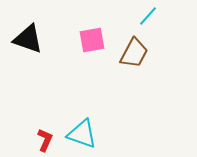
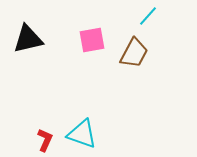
black triangle: rotated 32 degrees counterclockwise
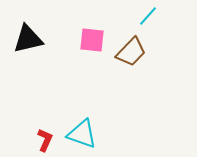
pink square: rotated 16 degrees clockwise
brown trapezoid: moved 3 px left, 1 px up; rotated 16 degrees clockwise
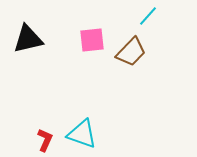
pink square: rotated 12 degrees counterclockwise
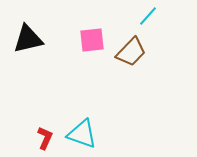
red L-shape: moved 2 px up
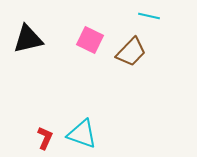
cyan line: moved 1 px right; rotated 60 degrees clockwise
pink square: moved 2 px left; rotated 32 degrees clockwise
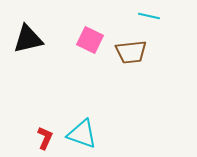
brown trapezoid: rotated 40 degrees clockwise
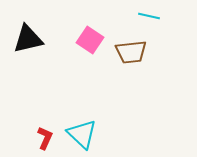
pink square: rotated 8 degrees clockwise
cyan triangle: rotated 24 degrees clockwise
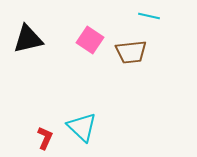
cyan triangle: moved 7 px up
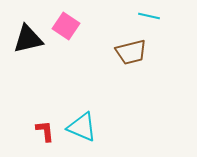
pink square: moved 24 px left, 14 px up
brown trapezoid: rotated 8 degrees counterclockwise
cyan triangle: rotated 20 degrees counterclockwise
red L-shape: moved 7 px up; rotated 30 degrees counterclockwise
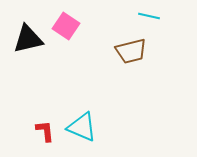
brown trapezoid: moved 1 px up
